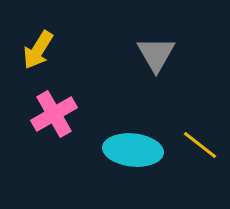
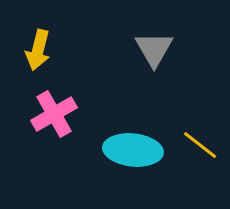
yellow arrow: rotated 18 degrees counterclockwise
gray triangle: moved 2 px left, 5 px up
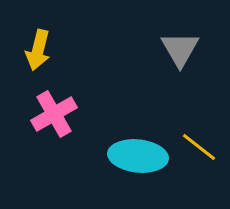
gray triangle: moved 26 px right
yellow line: moved 1 px left, 2 px down
cyan ellipse: moved 5 px right, 6 px down
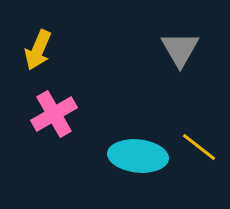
yellow arrow: rotated 9 degrees clockwise
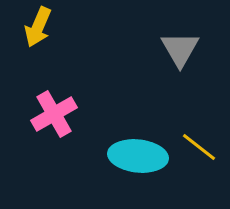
yellow arrow: moved 23 px up
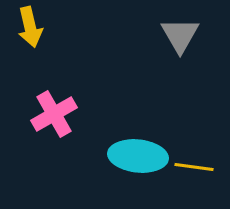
yellow arrow: moved 8 px left; rotated 36 degrees counterclockwise
gray triangle: moved 14 px up
yellow line: moved 5 px left, 20 px down; rotated 30 degrees counterclockwise
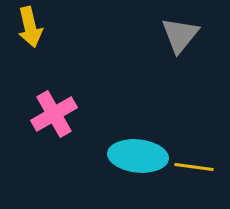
gray triangle: rotated 9 degrees clockwise
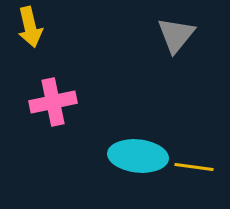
gray triangle: moved 4 px left
pink cross: moved 1 px left, 12 px up; rotated 18 degrees clockwise
